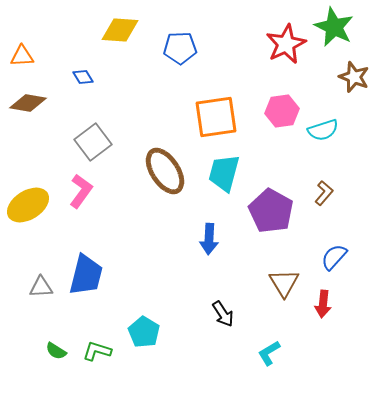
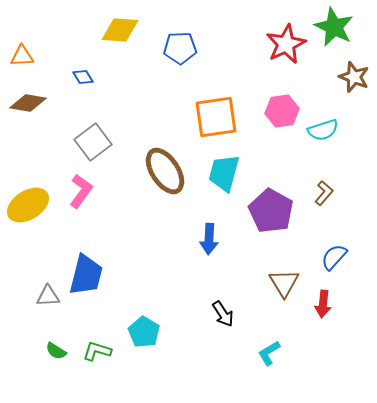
gray triangle: moved 7 px right, 9 px down
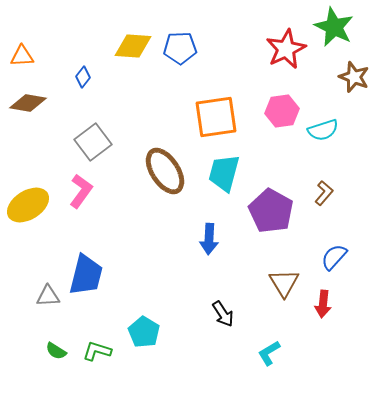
yellow diamond: moved 13 px right, 16 px down
red star: moved 5 px down
blue diamond: rotated 70 degrees clockwise
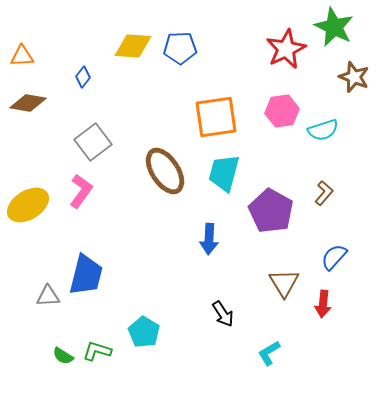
green semicircle: moved 7 px right, 5 px down
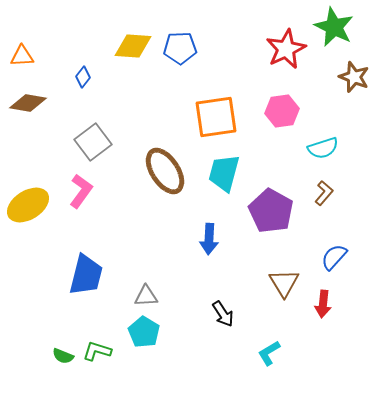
cyan semicircle: moved 18 px down
gray triangle: moved 98 px right
green semicircle: rotated 10 degrees counterclockwise
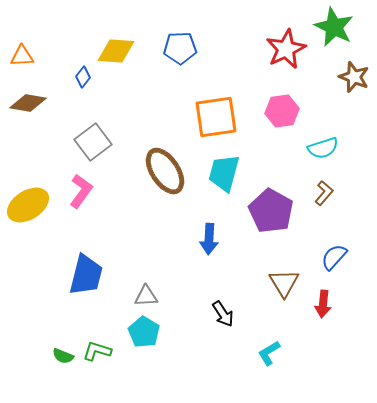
yellow diamond: moved 17 px left, 5 px down
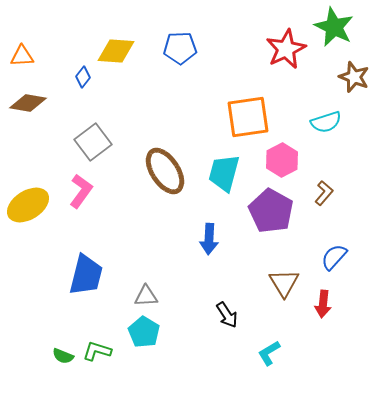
pink hexagon: moved 49 px down; rotated 20 degrees counterclockwise
orange square: moved 32 px right
cyan semicircle: moved 3 px right, 26 px up
black arrow: moved 4 px right, 1 px down
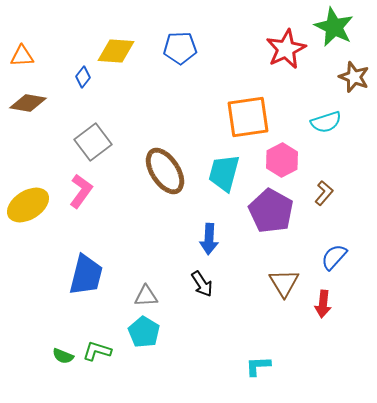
black arrow: moved 25 px left, 31 px up
cyan L-shape: moved 11 px left, 13 px down; rotated 28 degrees clockwise
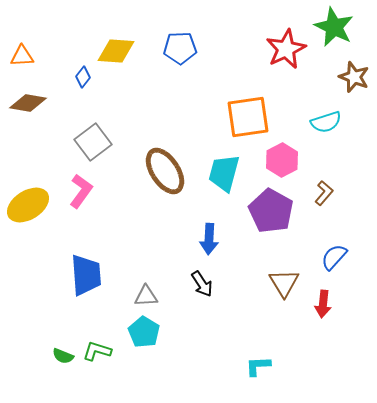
blue trapezoid: rotated 18 degrees counterclockwise
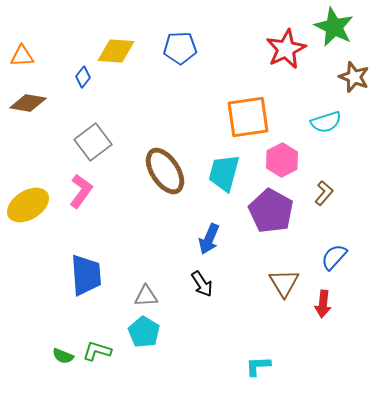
blue arrow: rotated 20 degrees clockwise
